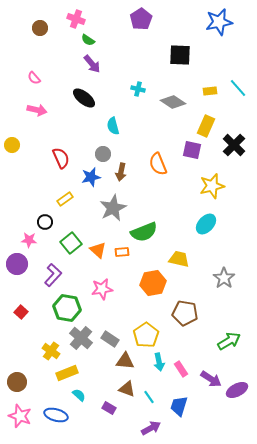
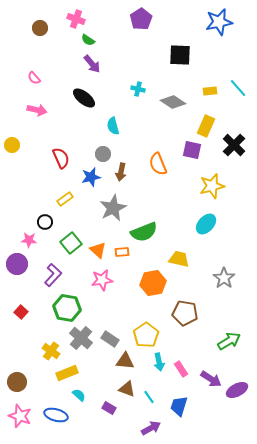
pink star at (102, 289): moved 9 px up
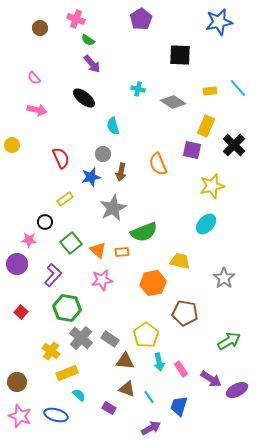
yellow trapezoid at (179, 259): moved 1 px right, 2 px down
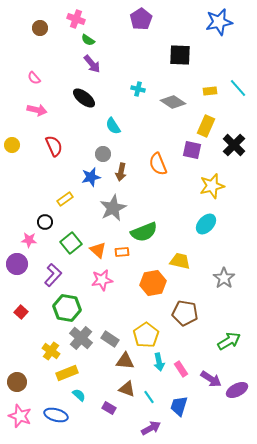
cyan semicircle at (113, 126): rotated 18 degrees counterclockwise
red semicircle at (61, 158): moved 7 px left, 12 px up
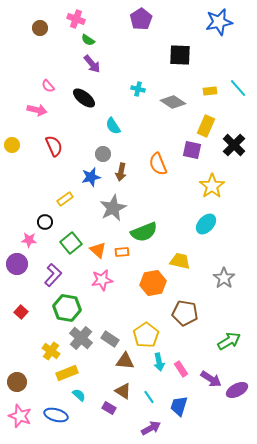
pink semicircle at (34, 78): moved 14 px right, 8 px down
yellow star at (212, 186): rotated 20 degrees counterclockwise
brown triangle at (127, 389): moved 4 px left, 2 px down; rotated 12 degrees clockwise
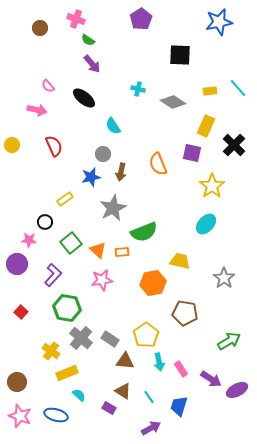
purple square at (192, 150): moved 3 px down
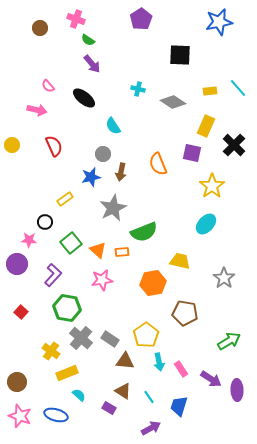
purple ellipse at (237, 390): rotated 65 degrees counterclockwise
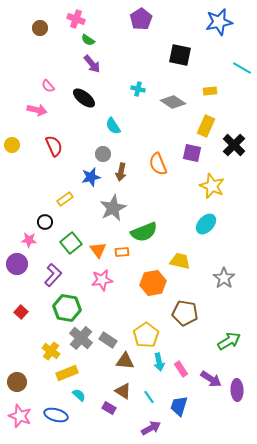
black square at (180, 55): rotated 10 degrees clockwise
cyan line at (238, 88): moved 4 px right, 20 px up; rotated 18 degrees counterclockwise
yellow star at (212, 186): rotated 15 degrees counterclockwise
orange triangle at (98, 250): rotated 12 degrees clockwise
gray rectangle at (110, 339): moved 2 px left, 1 px down
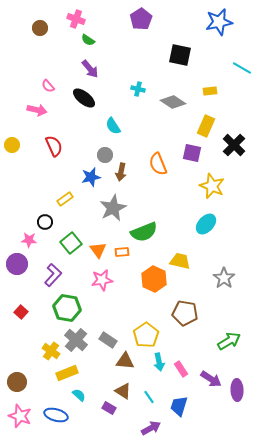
purple arrow at (92, 64): moved 2 px left, 5 px down
gray circle at (103, 154): moved 2 px right, 1 px down
orange hexagon at (153, 283): moved 1 px right, 4 px up; rotated 25 degrees counterclockwise
gray cross at (81, 338): moved 5 px left, 2 px down
